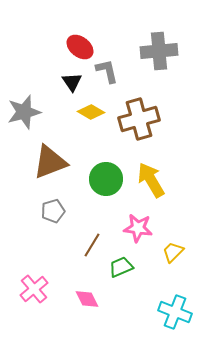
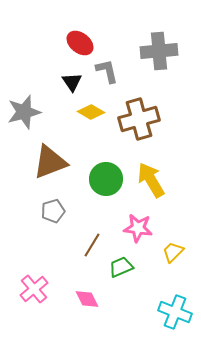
red ellipse: moved 4 px up
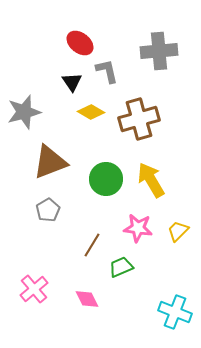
gray pentagon: moved 5 px left, 1 px up; rotated 15 degrees counterclockwise
yellow trapezoid: moved 5 px right, 21 px up
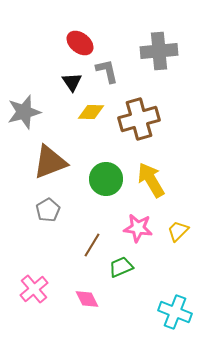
yellow diamond: rotated 28 degrees counterclockwise
